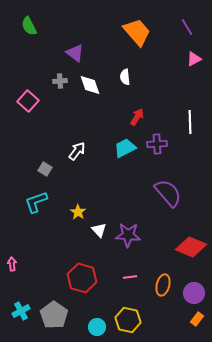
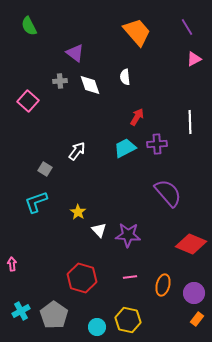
red diamond: moved 3 px up
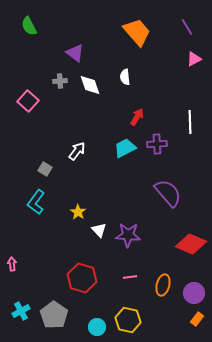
cyan L-shape: rotated 35 degrees counterclockwise
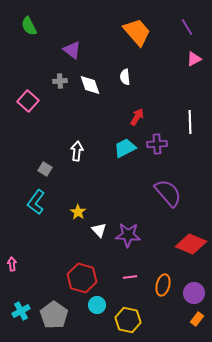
purple triangle: moved 3 px left, 3 px up
white arrow: rotated 30 degrees counterclockwise
cyan circle: moved 22 px up
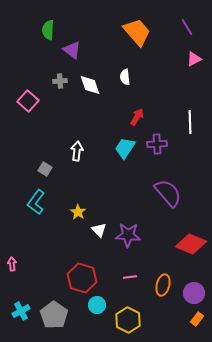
green semicircle: moved 19 px right, 4 px down; rotated 30 degrees clockwise
cyan trapezoid: rotated 30 degrees counterclockwise
yellow hexagon: rotated 15 degrees clockwise
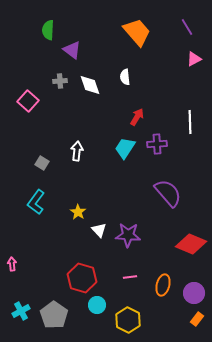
gray square: moved 3 px left, 6 px up
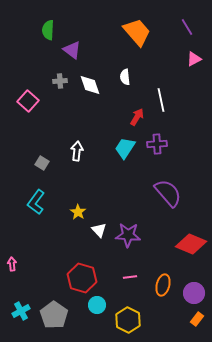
white line: moved 29 px left, 22 px up; rotated 10 degrees counterclockwise
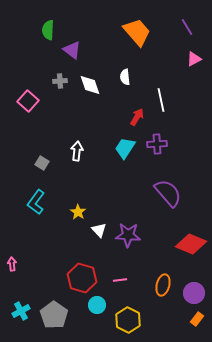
pink line: moved 10 px left, 3 px down
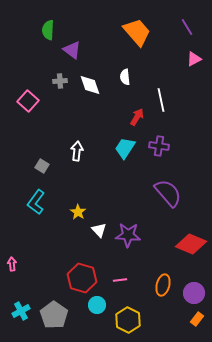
purple cross: moved 2 px right, 2 px down; rotated 12 degrees clockwise
gray square: moved 3 px down
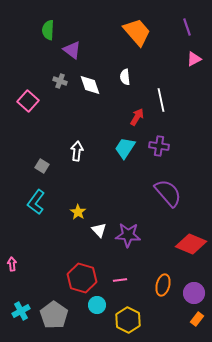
purple line: rotated 12 degrees clockwise
gray cross: rotated 24 degrees clockwise
